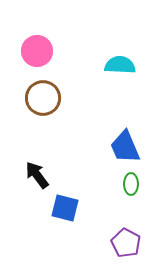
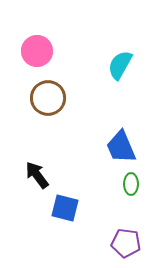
cyan semicircle: rotated 64 degrees counterclockwise
brown circle: moved 5 px right
blue trapezoid: moved 4 px left
purple pentagon: rotated 20 degrees counterclockwise
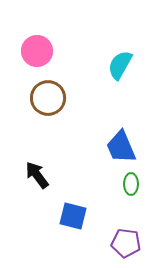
blue square: moved 8 px right, 8 px down
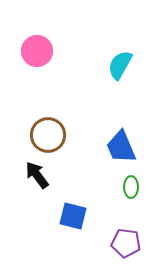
brown circle: moved 37 px down
green ellipse: moved 3 px down
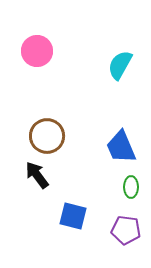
brown circle: moved 1 px left, 1 px down
purple pentagon: moved 13 px up
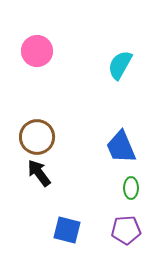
brown circle: moved 10 px left, 1 px down
black arrow: moved 2 px right, 2 px up
green ellipse: moved 1 px down
blue square: moved 6 px left, 14 px down
purple pentagon: rotated 12 degrees counterclockwise
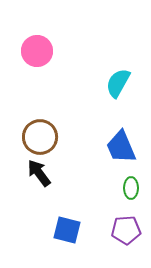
cyan semicircle: moved 2 px left, 18 px down
brown circle: moved 3 px right
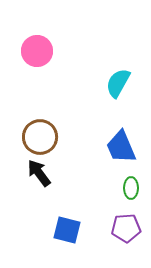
purple pentagon: moved 2 px up
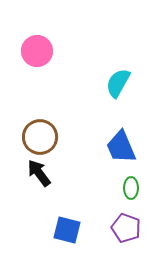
purple pentagon: rotated 24 degrees clockwise
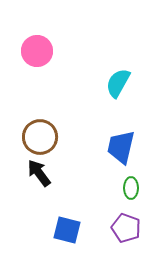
blue trapezoid: rotated 36 degrees clockwise
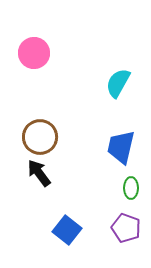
pink circle: moved 3 px left, 2 px down
blue square: rotated 24 degrees clockwise
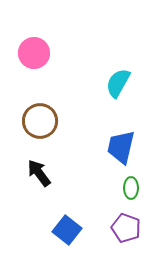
brown circle: moved 16 px up
